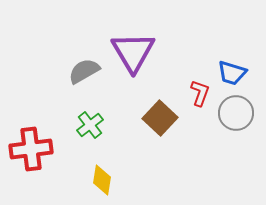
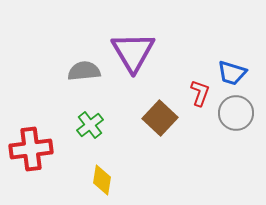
gray semicircle: rotated 24 degrees clockwise
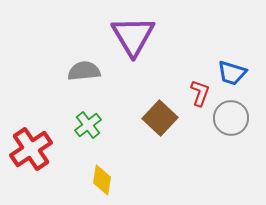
purple triangle: moved 16 px up
gray circle: moved 5 px left, 5 px down
green cross: moved 2 px left
red cross: rotated 27 degrees counterclockwise
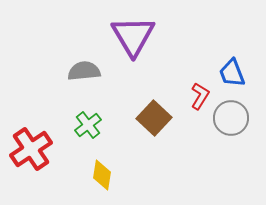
blue trapezoid: rotated 52 degrees clockwise
red L-shape: moved 3 px down; rotated 12 degrees clockwise
brown square: moved 6 px left
yellow diamond: moved 5 px up
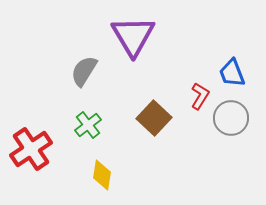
gray semicircle: rotated 52 degrees counterclockwise
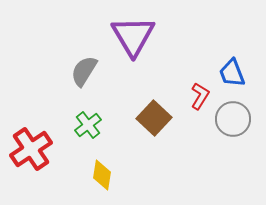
gray circle: moved 2 px right, 1 px down
